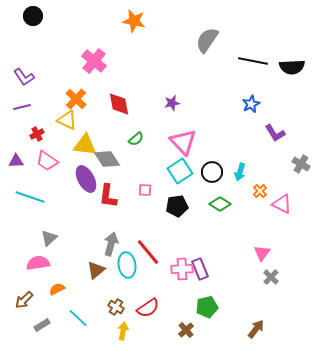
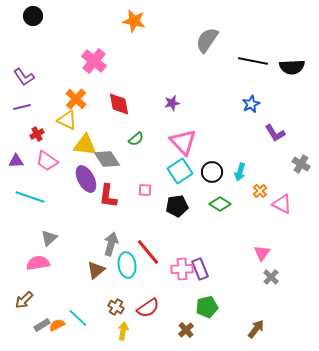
orange semicircle at (57, 289): moved 36 px down
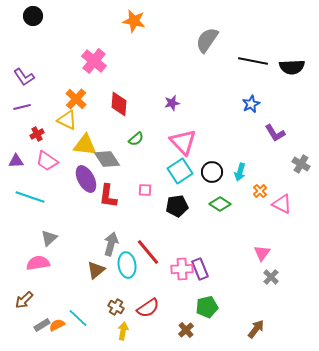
red diamond at (119, 104): rotated 15 degrees clockwise
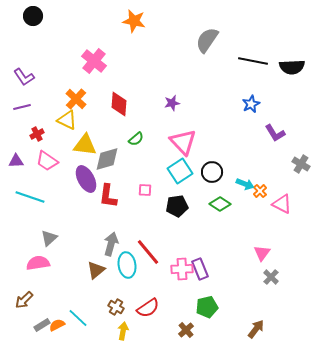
gray diamond at (107, 159): rotated 72 degrees counterclockwise
cyan arrow at (240, 172): moved 5 px right, 12 px down; rotated 84 degrees counterclockwise
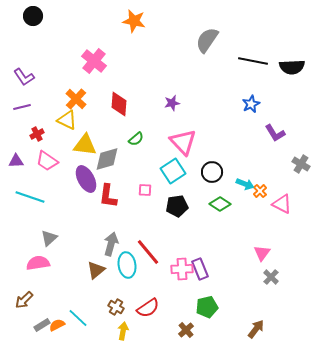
cyan square at (180, 171): moved 7 px left
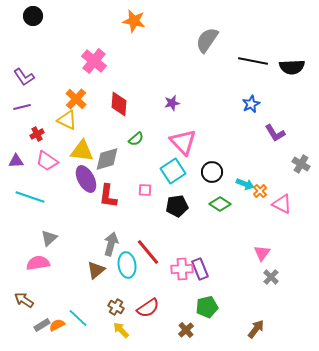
yellow triangle at (85, 145): moved 3 px left, 6 px down
brown arrow at (24, 300): rotated 78 degrees clockwise
yellow arrow at (123, 331): moved 2 px left, 1 px up; rotated 54 degrees counterclockwise
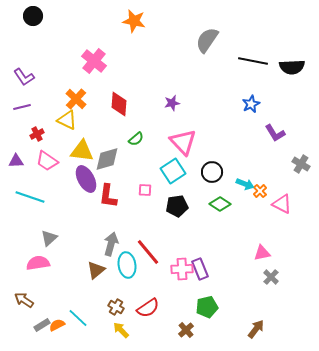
pink triangle at (262, 253): rotated 42 degrees clockwise
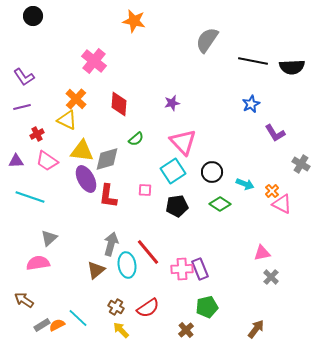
orange cross at (260, 191): moved 12 px right
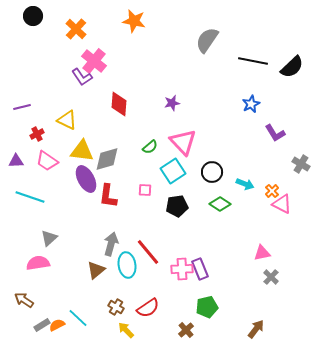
black semicircle at (292, 67): rotated 40 degrees counterclockwise
purple L-shape at (24, 77): moved 58 px right
orange cross at (76, 99): moved 70 px up
green semicircle at (136, 139): moved 14 px right, 8 px down
yellow arrow at (121, 330): moved 5 px right
